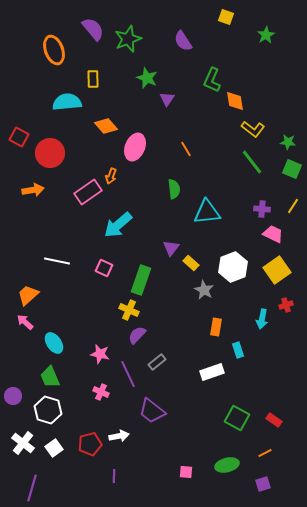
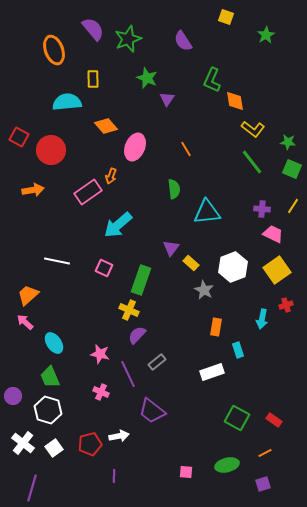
red circle at (50, 153): moved 1 px right, 3 px up
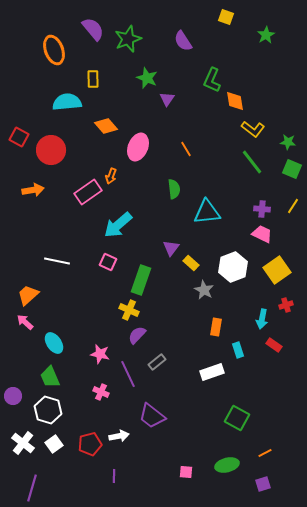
pink ellipse at (135, 147): moved 3 px right
pink trapezoid at (273, 234): moved 11 px left
pink square at (104, 268): moved 4 px right, 6 px up
purple trapezoid at (152, 411): moved 5 px down
red rectangle at (274, 420): moved 75 px up
white square at (54, 448): moved 4 px up
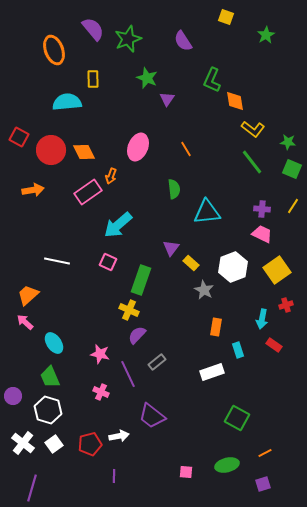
orange diamond at (106, 126): moved 22 px left, 26 px down; rotated 15 degrees clockwise
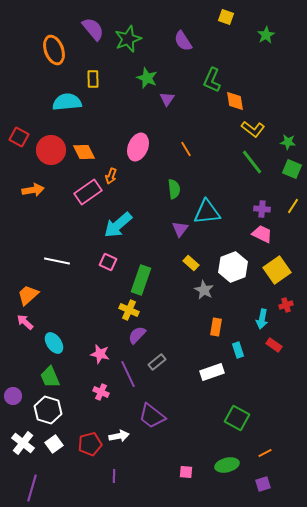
purple triangle at (171, 248): moved 9 px right, 19 px up
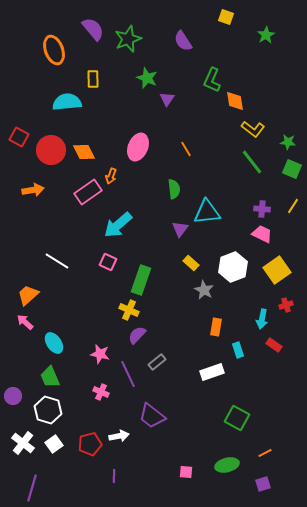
white line at (57, 261): rotated 20 degrees clockwise
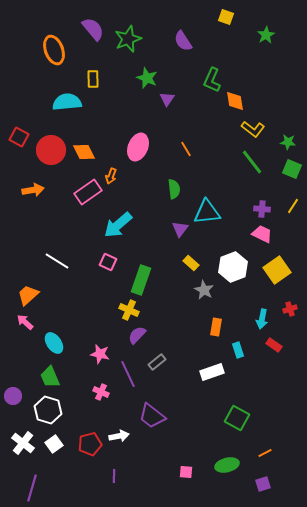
red cross at (286, 305): moved 4 px right, 4 px down
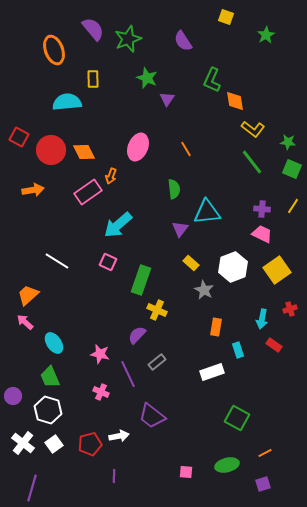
yellow cross at (129, 310): moved 28 px right
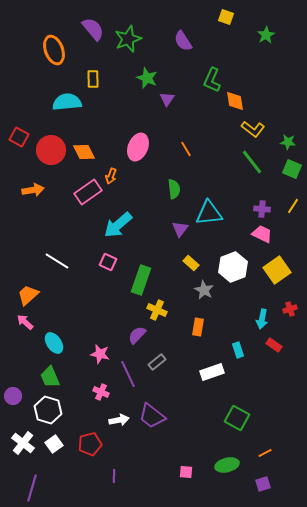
cyan triangle at (207, 212): moved 2 px right, 1 px down
orange rectangle at (216, 327): moved 18 px left
white arrow at (119, 436): moved 16 px up
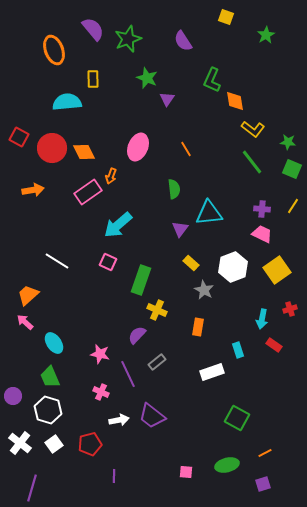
red circle at (51, 150): moved 1 px right, 2 px up
white cross at (23, 443): moved 3 px left
